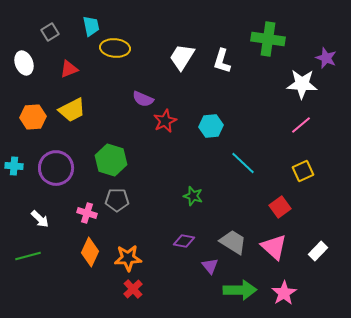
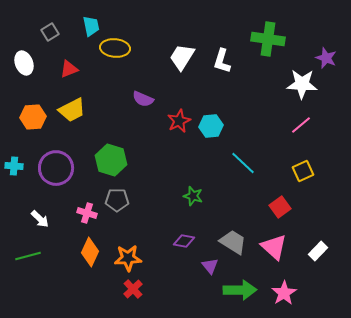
red star: moved 14 px right
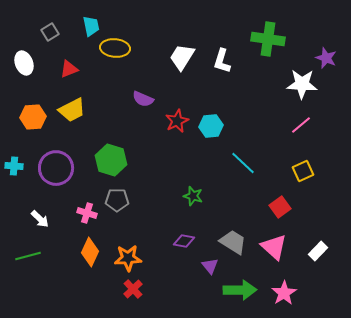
red star: moved 2 px left
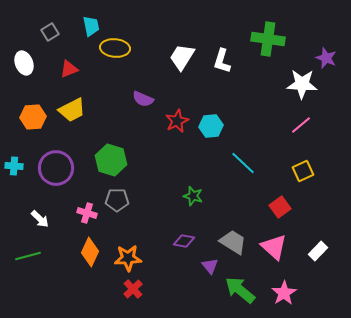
green arrow: rotated 140 degrees counterclockwise
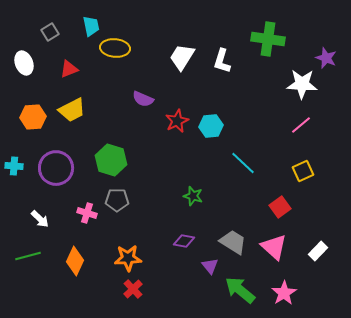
orange diamond: moved 15 px left, 9 px down
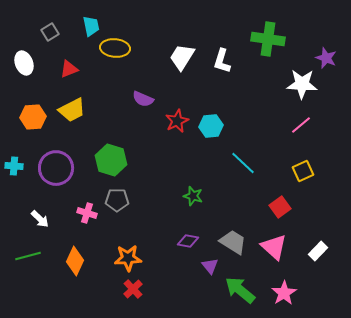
purple diamond: moved 4 px right
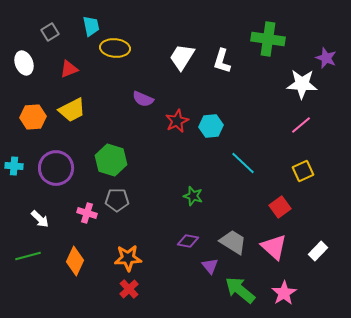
red cross: moved 4 px left
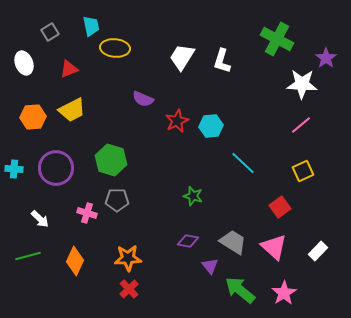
green cross: moved 9 px right; rotated 20 degrees clockwise
purple star: rotated 15 degrees clockwise
cyan cross: moved 3 px down
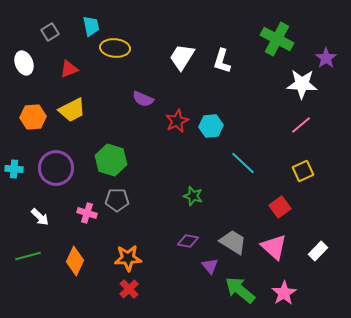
white arrow: moved 2 px up
